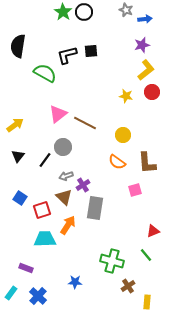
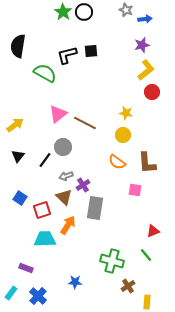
yellow star: moved 17 px down
pink square: rotated 24 degrees clockwise
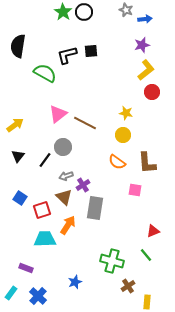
blue star: rotated 24 degrees counterclockwise
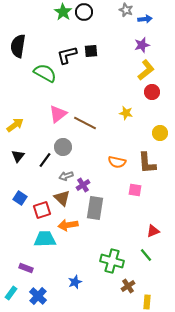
yellow circle: moved 37 px right, 2 px up
orange semicircle: rotated 24 degrees counterclockwise
brown triangle: moved 2 px left, 1 px down
orange arrow: rotated 132 degrees counterclockwise
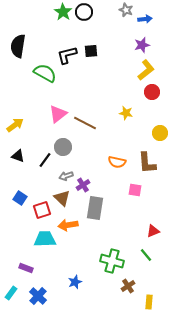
black triangle: rotated 48 degrees counterclockwise
yellow rectangle: moved 2 px right
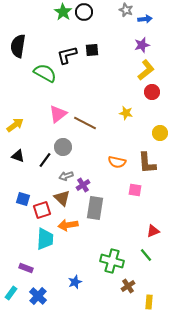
black square: moved 1 px right, 1 px up
blue square: moved 3 px right, 1 px down; rotated 16 degrees counterclockwise
cyan trapezoid: rotated 95 degrees clockwise
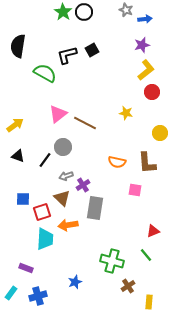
black square: rotated 24 degrees counterclockwise
blue square: rotated 16 degrees counterclockwise
red square: moved 2 px down
blue cross: rotated 30 degrees clockwise
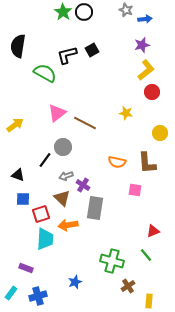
pink triangle: moved 1 px left, 1 px up
black triangle: moved 19 px down
purple cross: rotated 24 degrees counterclockwise
red square: moved 1 px left, 2 px down
yellow rectangle: moved 1 px up
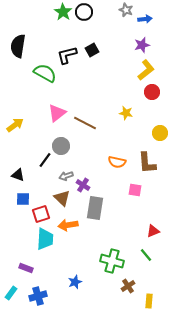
gray circle: moved 2 px left, 1 px up
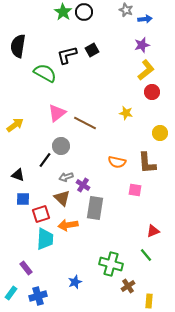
gray arrow: moved 1 px down
green cross: moved 1 px left, 3 px down
purple rectangle: rotated 32 degrees clockwise
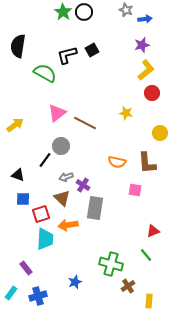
red circle: moved 1 px down
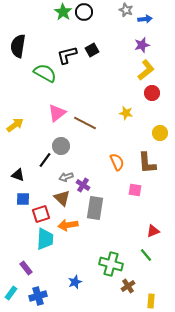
orange semicircle: rotated 126 degrees counterclockwise
yellow rectangle: moved 2 px right
